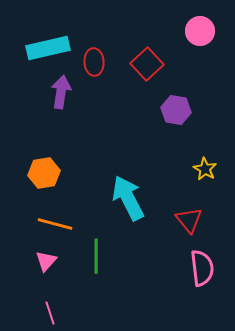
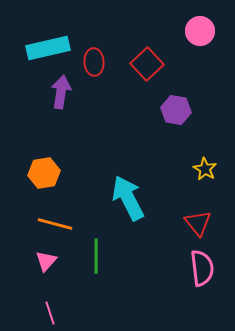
red triangle: moved 9 px right, 3 px down
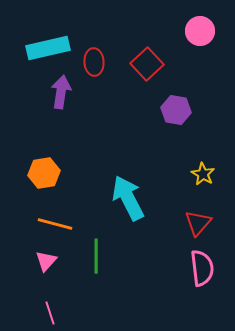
yellow star: moved 2 px left, 5 px down
red triangle: rotated 20 degrees clockwise
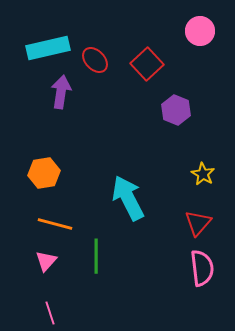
red ellipse: moved 1 px right, 2 px up; rotated 40 degrees counterclockwise
purple hexagon: rotated 12 degrees clockwise
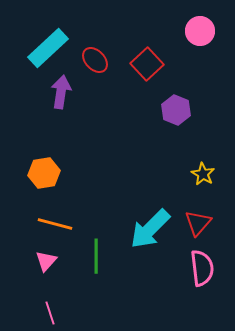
cyan rectangle: rotated 30 degrees counterclockwise
cyan arrow: moved 22 px right, 31 px down; rotated 108 degrees counterclockwise
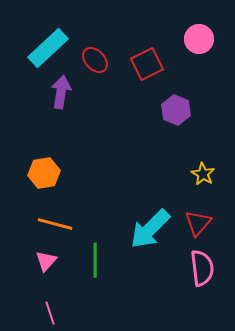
pink circle: moved 1 px left, 8 px down
red square: rotated 16 degrees clockwise
green line: moved 1 px left, 4 px down
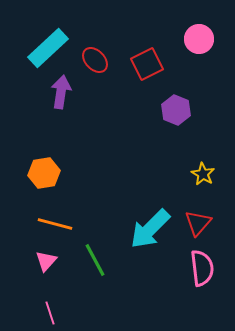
green line: rotated 28 degrees counterclockwise
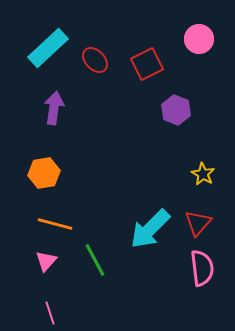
purple arrow: moved 7 px left, 16 px down
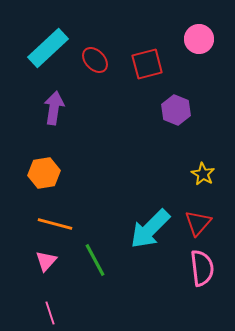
red square: rotated 12 degrees clockwise
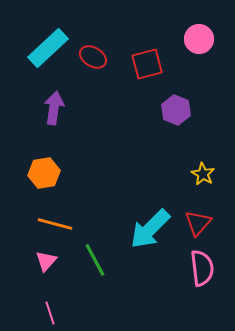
red ellipse: moved 2 px left, 3 px up; rotated 16 degrees counterclockwise
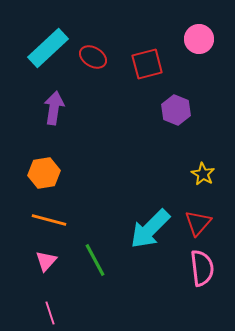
orange line: moved 6 px left, 4 px up
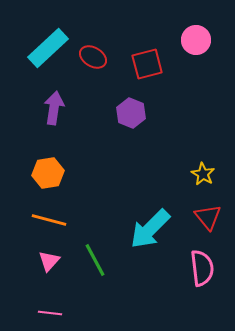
pink circle: moved 3 px left, 1 px down
purple hexagon: moved 45 px left, 3 px down
orange hexagon: moved 4 px right
red triangle: moved 10 px right, 6 px up; rotated 20 degrees counterclockwise
pink triangle: moved 3 px right
pink line: rotated 65 degrees counterclockwise
